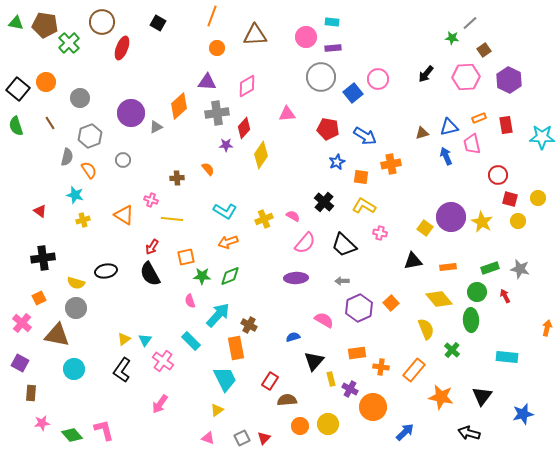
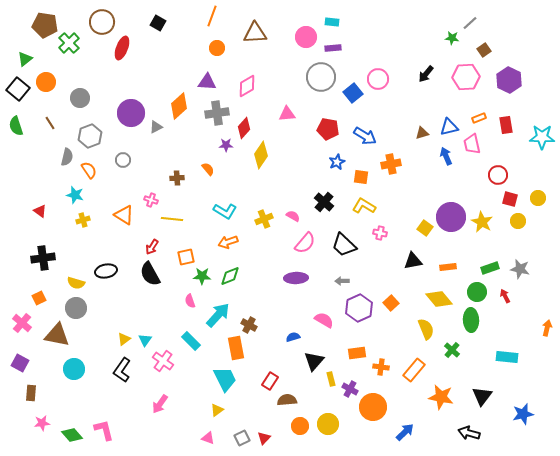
green triangle at (16, 23): moved 9 px right, 36 px down; rotated 49 degrees counterclockwise
brown triangle at (255, 35): moved 2 px up
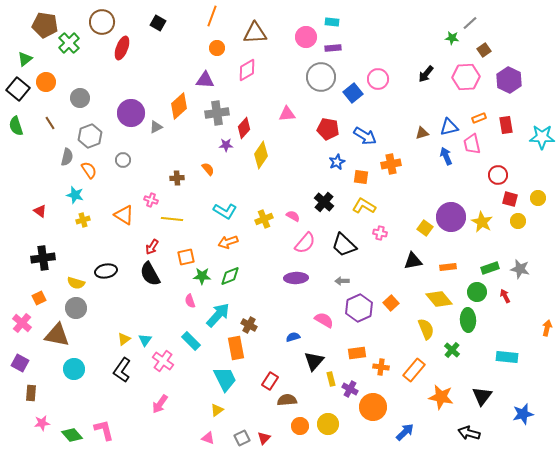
purple triangle at (207, 82): moved 2 px left, 2 px up
pink diamond at (247, 86): moved 16 px up
green ellipse at (471, 320): moved 3 px left
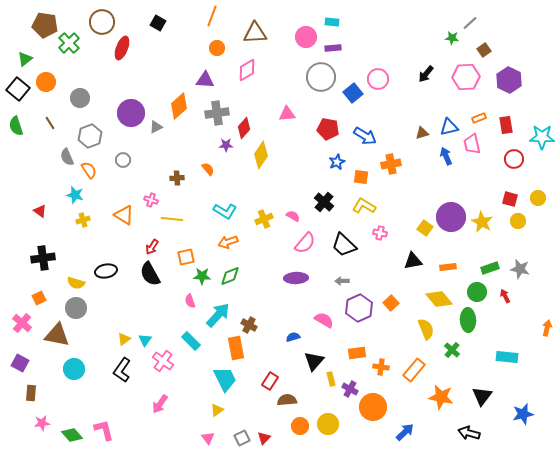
gray semicircle at (67, 157): rotated 144 degrees clockwise
red circle at (498, 175): moved 16 px right, 16 px up
pink triangle at (208, 438): rotated 32 degrees clockwise
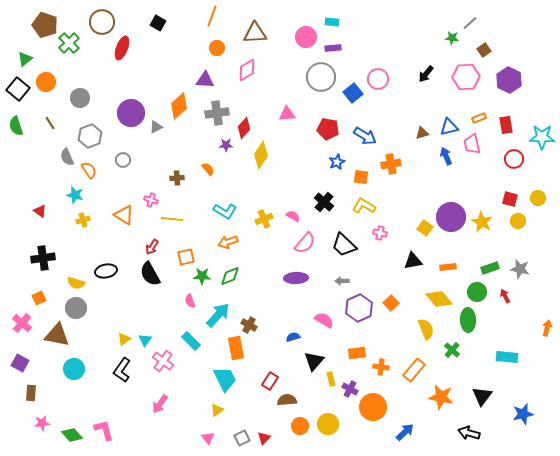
brown pentagon at (45, 25): rotated 10 degrees clockwise
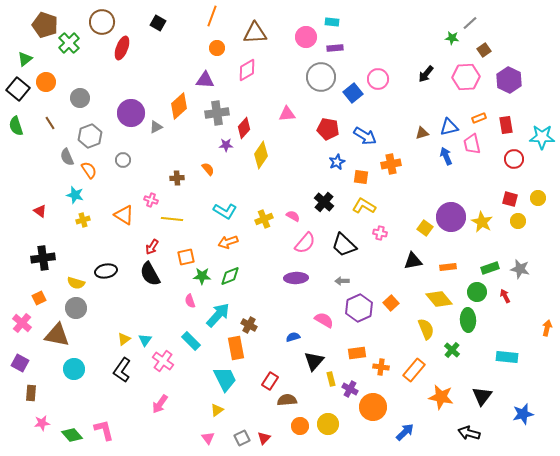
purple rectangle at (333, 48): moved 2 px right
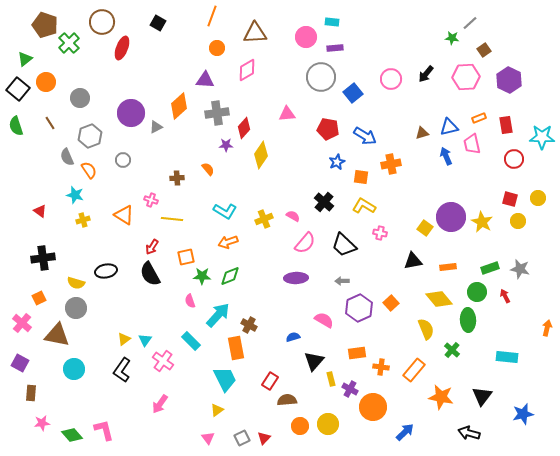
pink circle at (378, 79): moved 13 px right
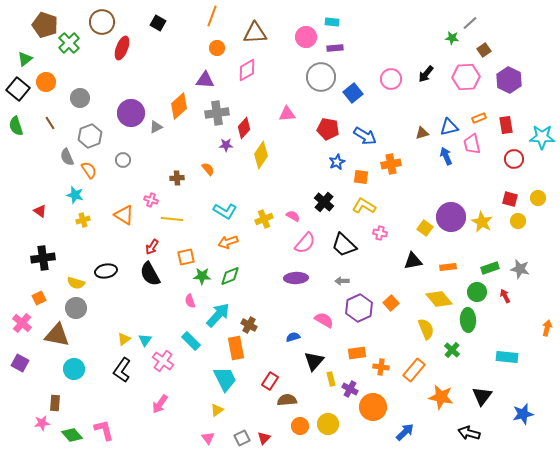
brown rectangle at (31, 393): moved 24 px right, 10 px down
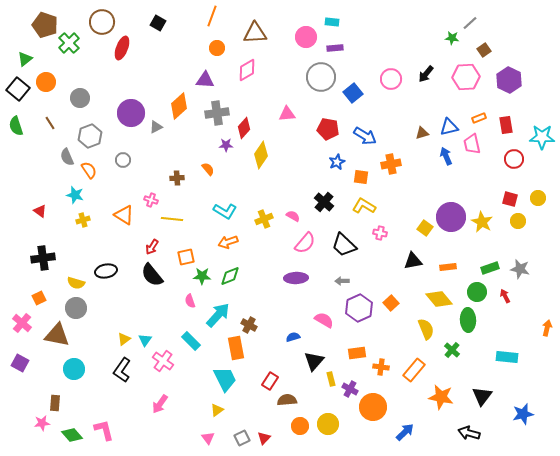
black semicircle at (150, 274): moved 2 px right, 1 px down; rotated 10 degrees counterclockwise
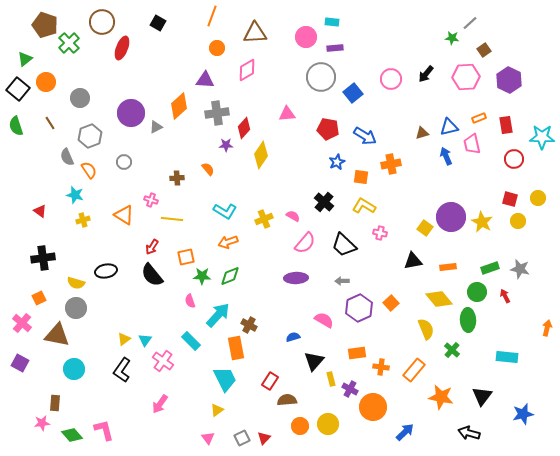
gray circle at (123, 160): moved 1 px right, 2 px down
